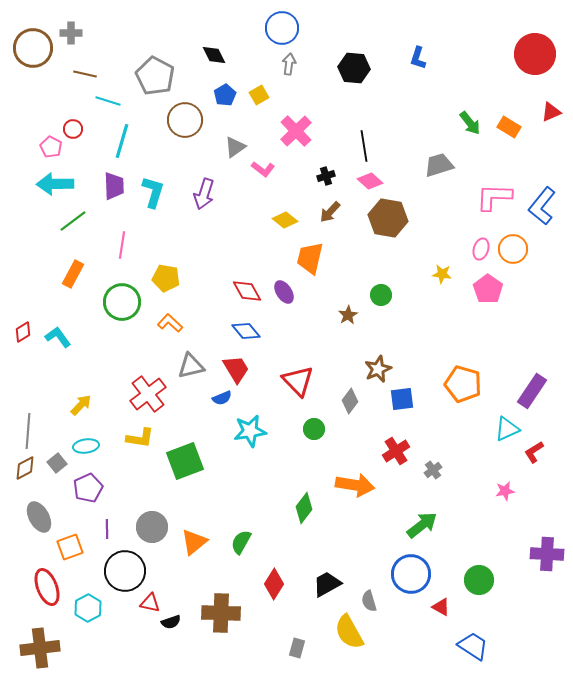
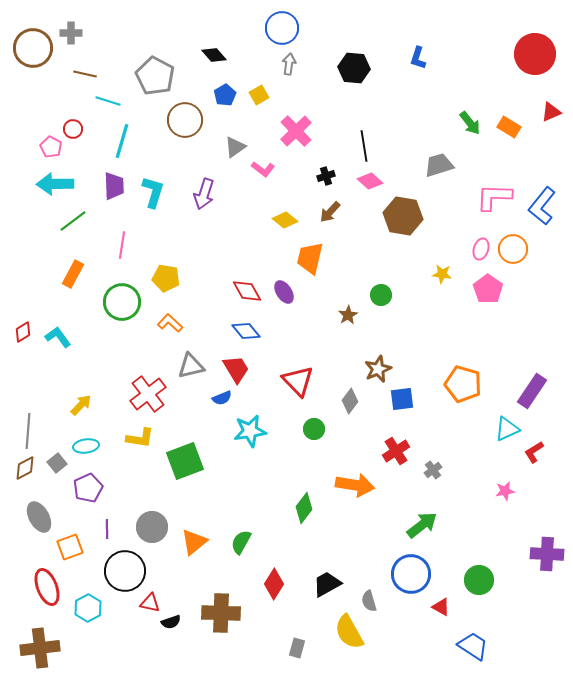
black diamond at (214, 55): rotated 15 degrees counterclockwise
brown hexagon at (388, 218): moved 15 px right, 2 px up
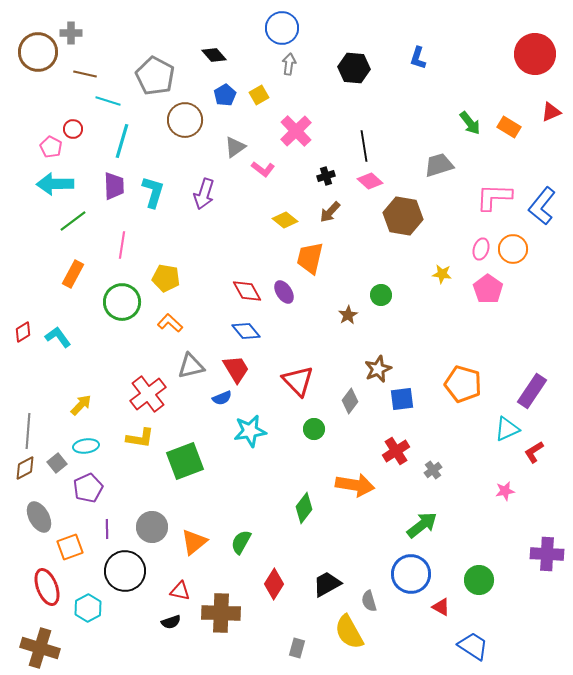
brown circle at (33, 48): moved 5 px right, 4 px down
red triangle at (150, 603): moved 30 px right, 12 px up
brown cross at (40, 648): rotated 24 degrees clockwise
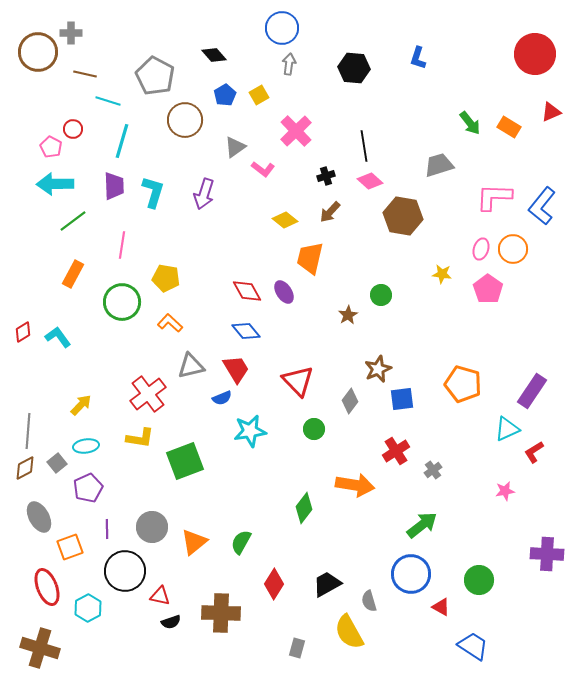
red triangle at (180, 591): moved 20 px left, 5 px down
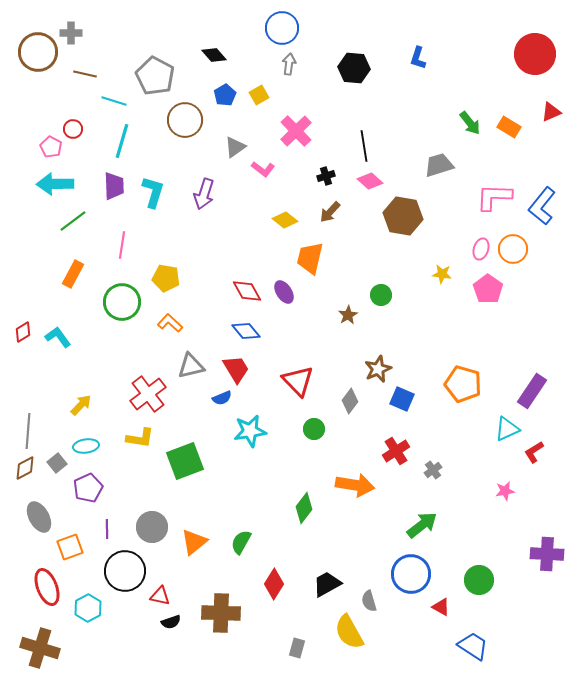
cyan line at (108, 101): moved 6 px right
blue square at (402, 399): rotated 30 degrees clockwise
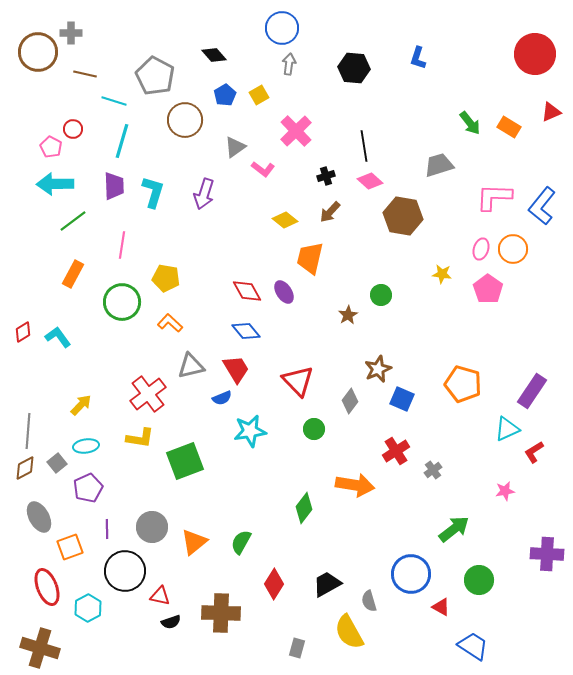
green arrow at (422, 525): moved 32 px right, 4 px down
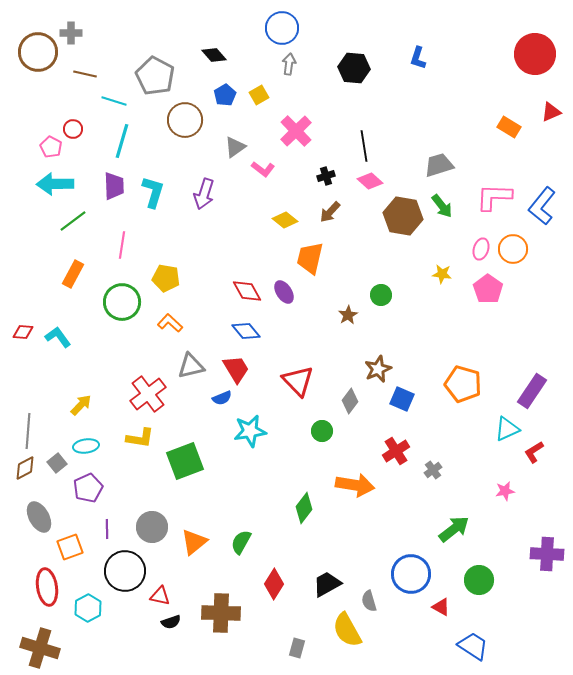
green arrow at (470, 123): moved 28 px left, 83 px down
red diamond at (23, 332): rotated 35 degrees clockwise
green circle at (314, 429): moved 8 px right, 2 px down
red ellipse at (47, 587): rotated 12 degrees clockwise
yellow semicircle at (349, 632): moved 2 px left, 2 px up
